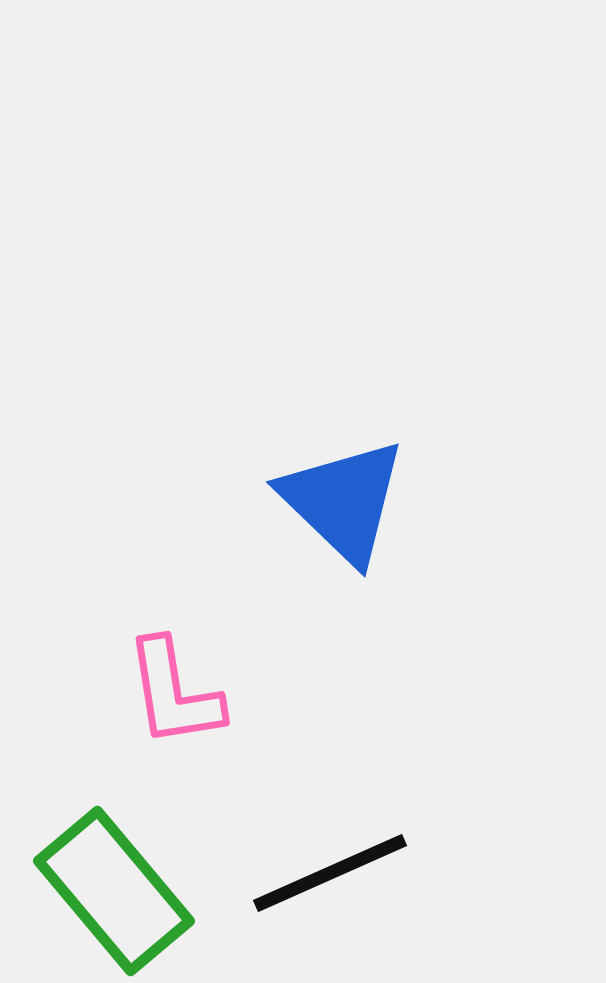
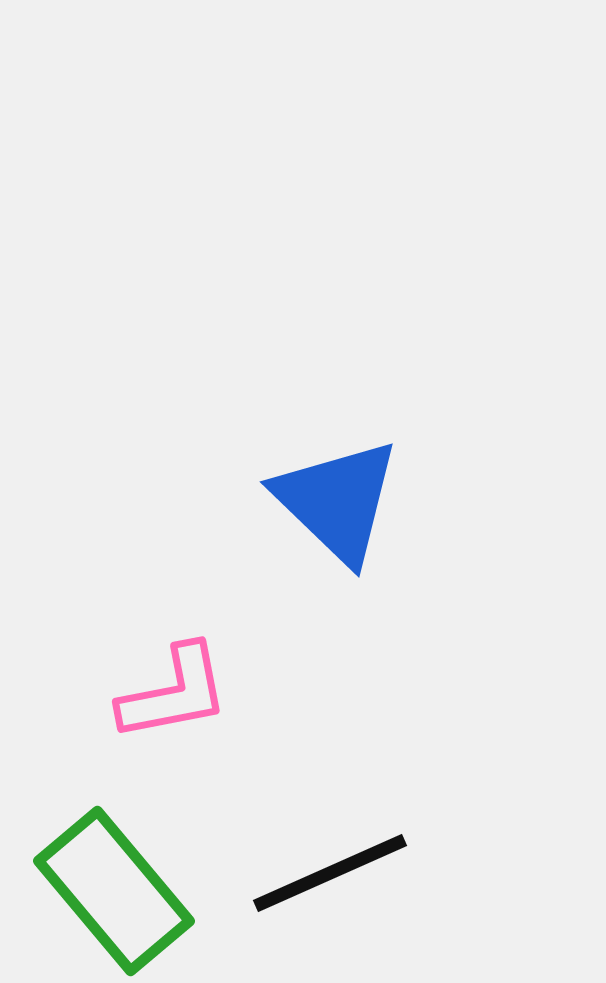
blue triangle: moved 6 px left
pink L-shape: rotated 92 degrees counterclockwise
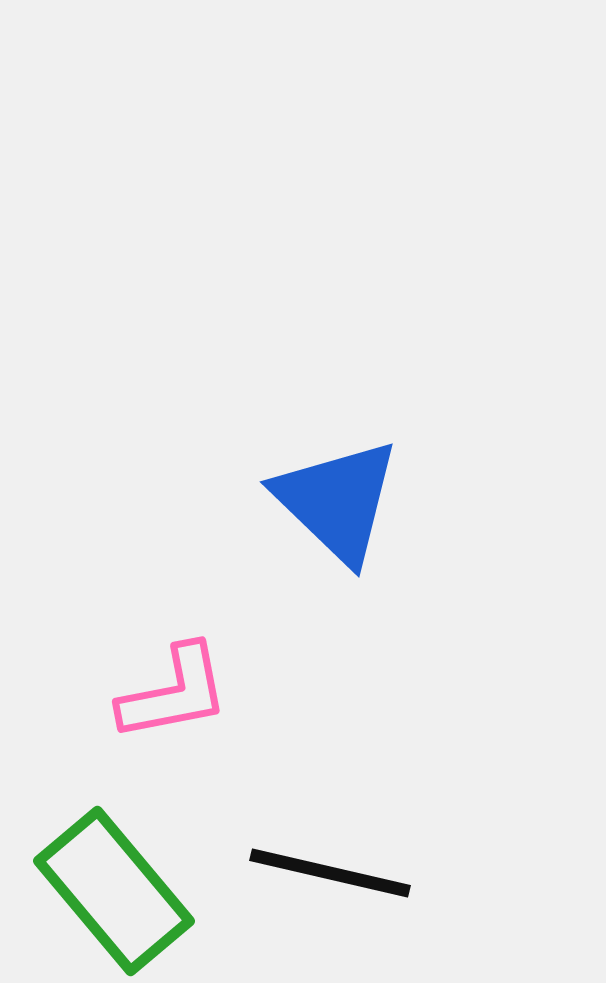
black line: rotated 37 degrees clockwise
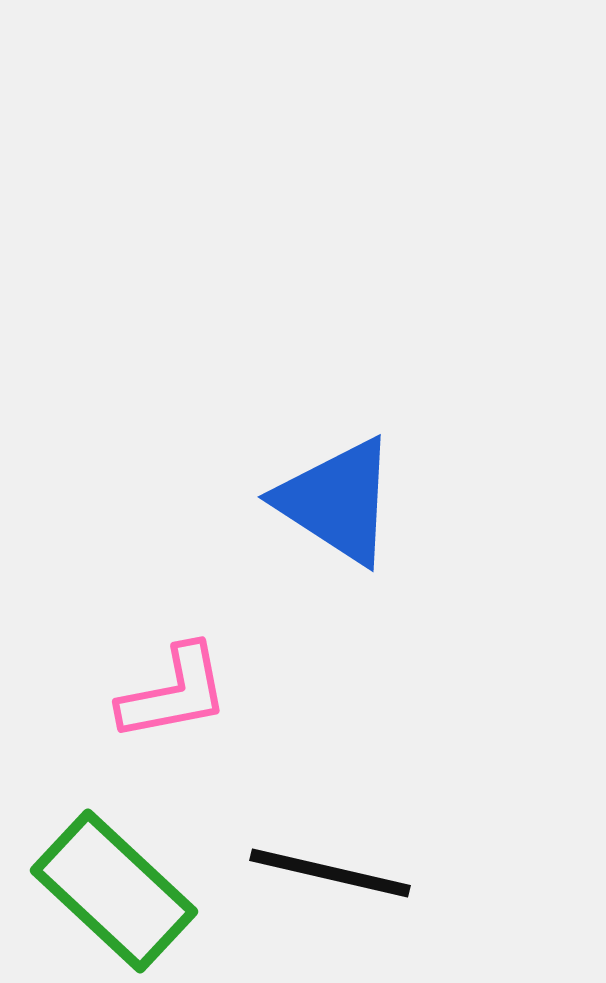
blue triangle: rotated 11 degrees counterclockwise
green rectangle: rotated 7 degrees counterclockwise
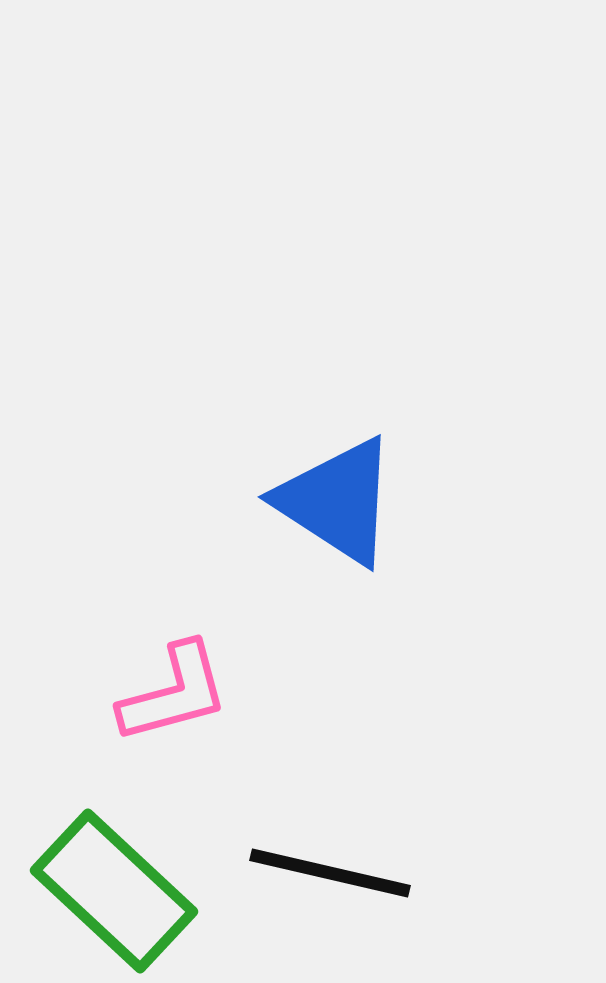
pink L-shape: rotated 4 degrees counterclockwise
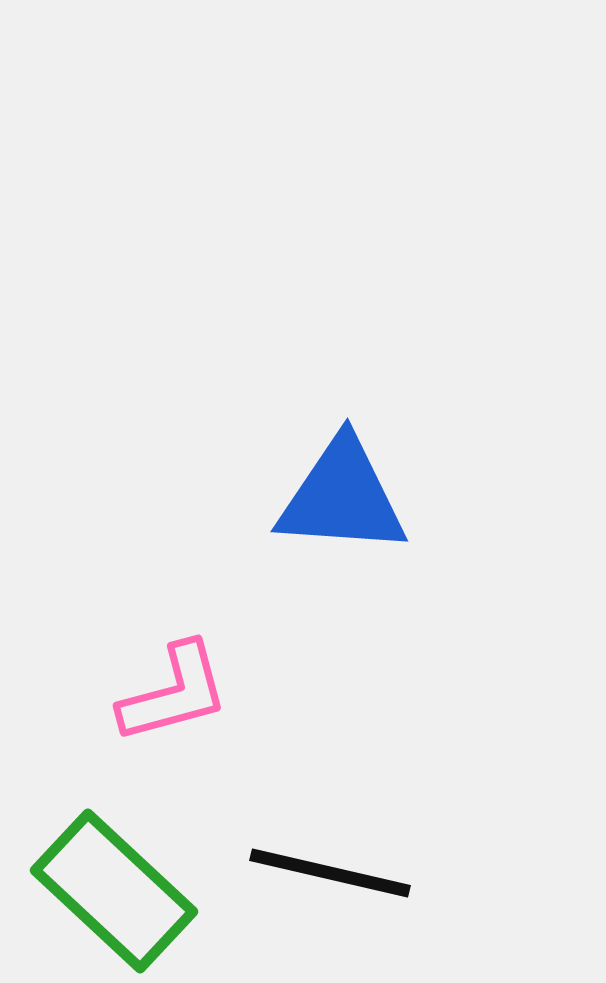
blue triangle: moved 5 px right, 4 px up; rotated 29 degrees counterclockwise
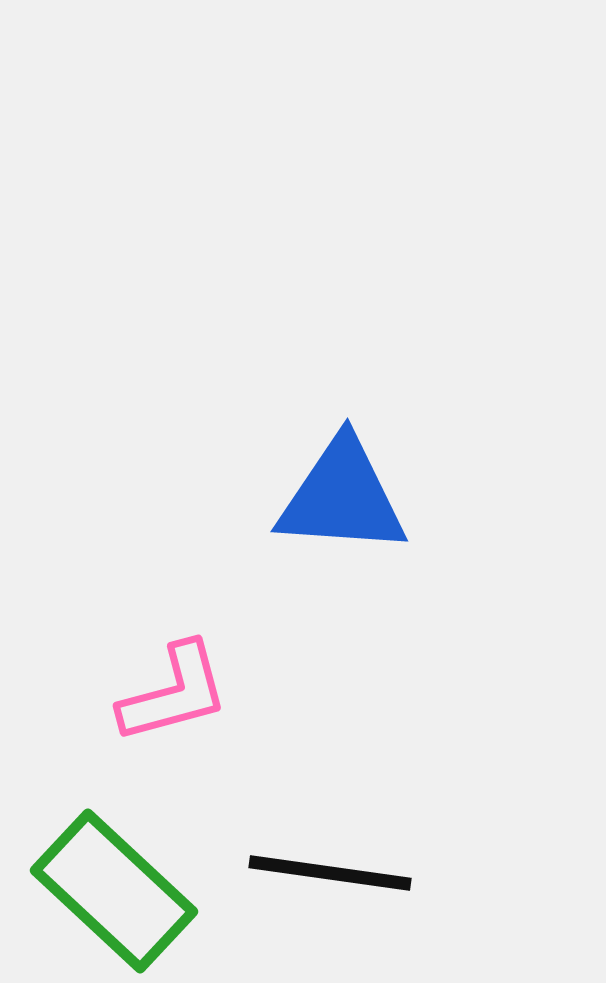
black line: rotated 5 degrees counterclockwise
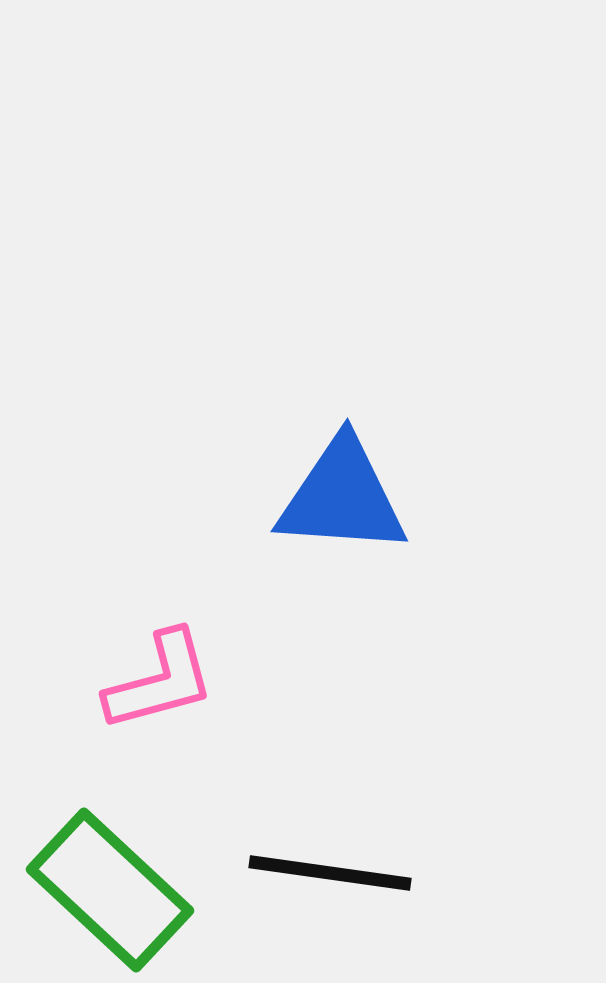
pink L-shape: moved 14 px left, 12 px up
green rectangle: moved 4 px left, 1 px up
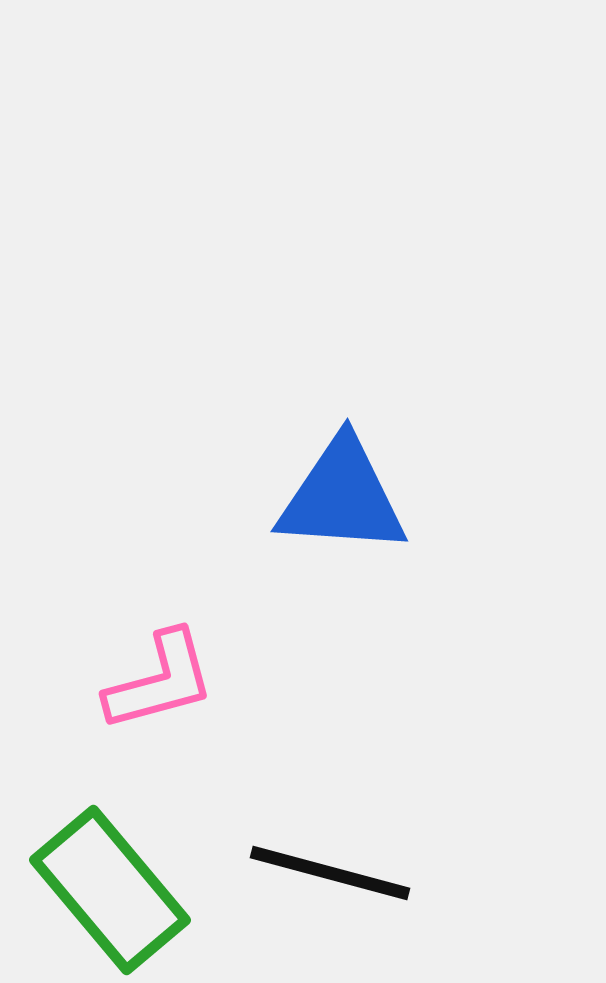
black line: rotated 7 degrees clockwise
green rectangle: rotated 7 degrees clockwise
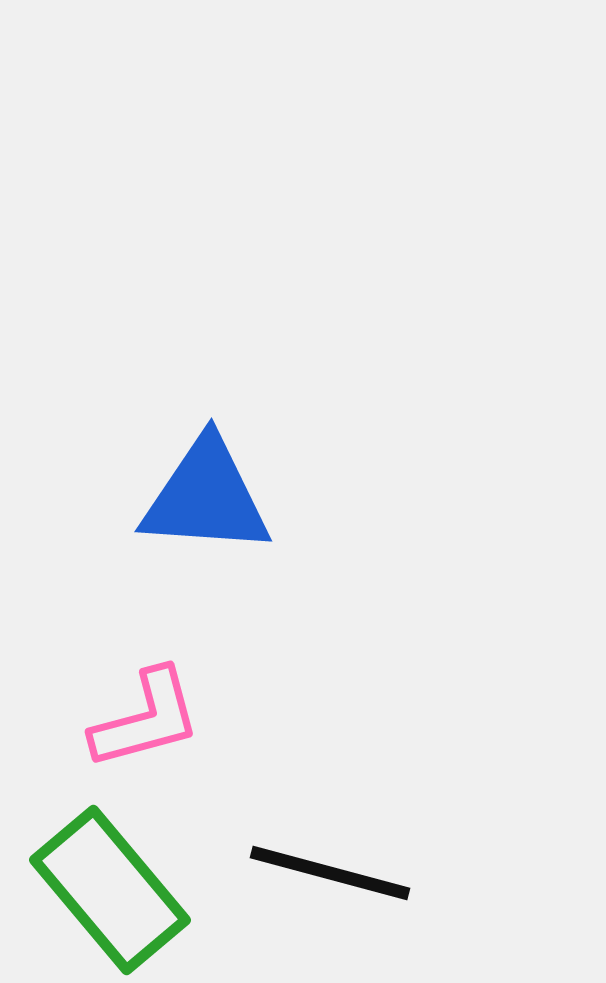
blue triangle: moved 136 px left
pink L-shape: moved 14 px left, 38 px down
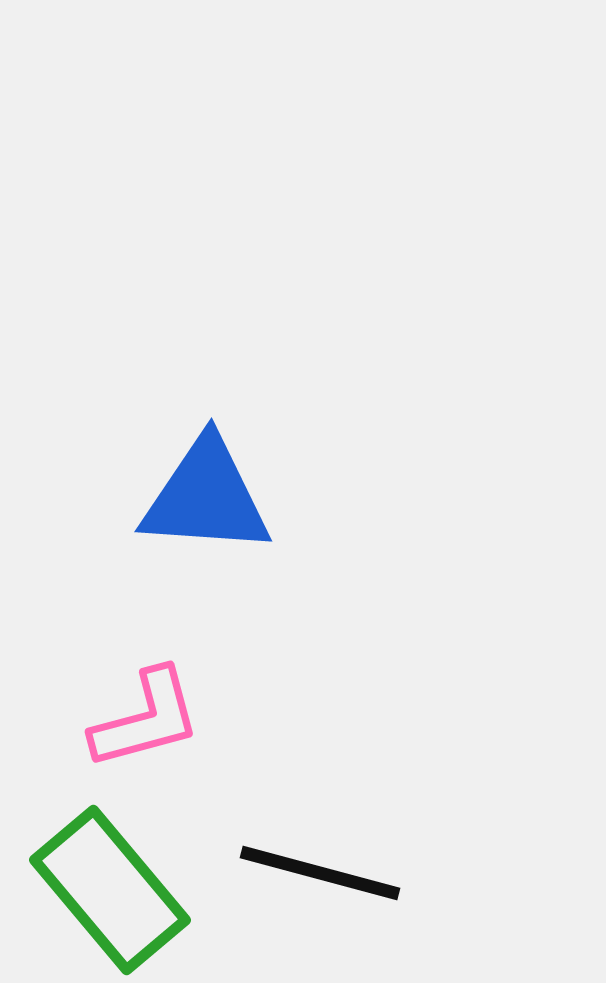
black line: moved 10 px left
